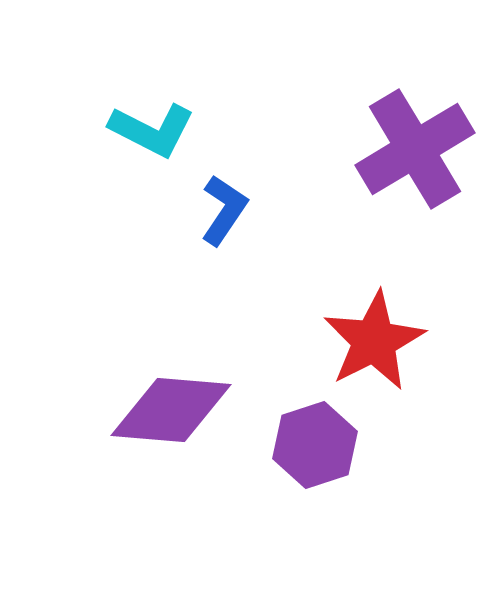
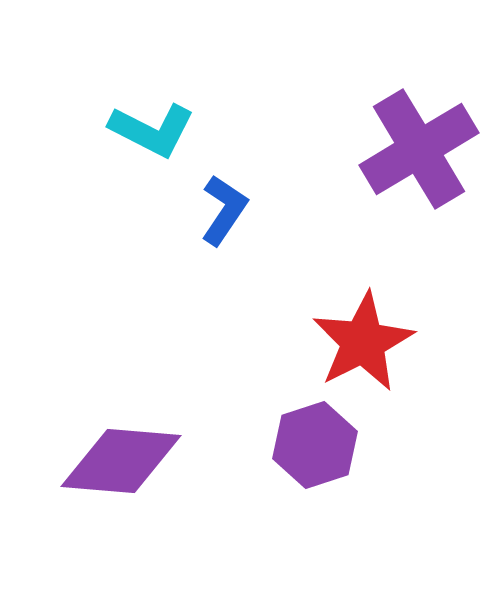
purple cross: moved 4 px right
red star: moved 11 px left, 1 px down
purple diamond: moved 50 px left, 51 px down
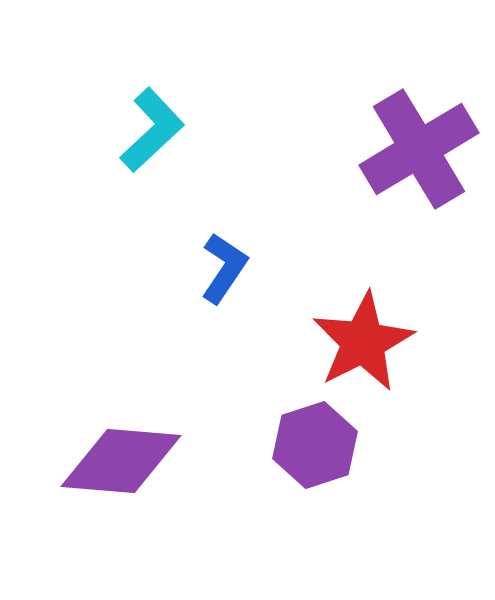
cyan L-shape: rotated 70 degrees counterclockwise
blue L-shape: moved 58 px down
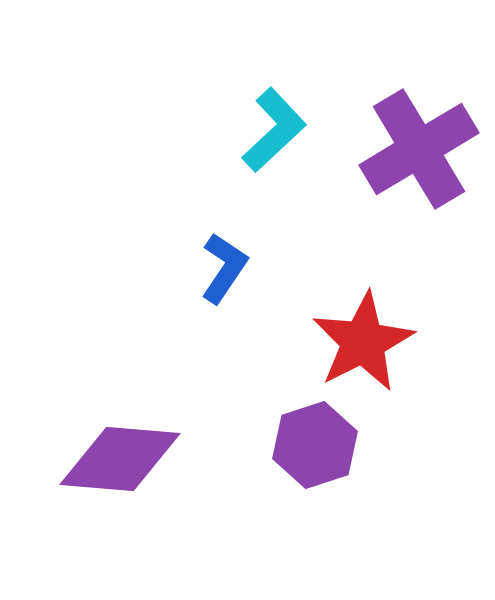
cyan L-shape: moved 122 px right
purple diamond: moved 1 px left, 2 px up
